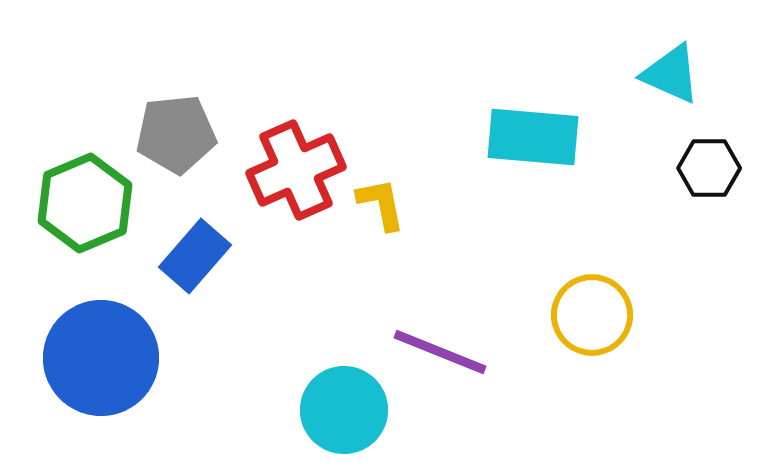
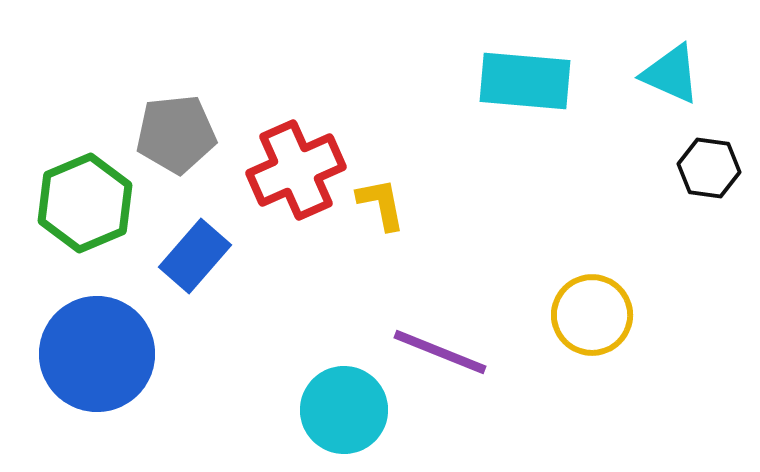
cyan rectangle: moved 8 px left, 56 px up
black hexagon: rotated 8 degrees clockwise
blue circle: moved 4 px left, 4 px up
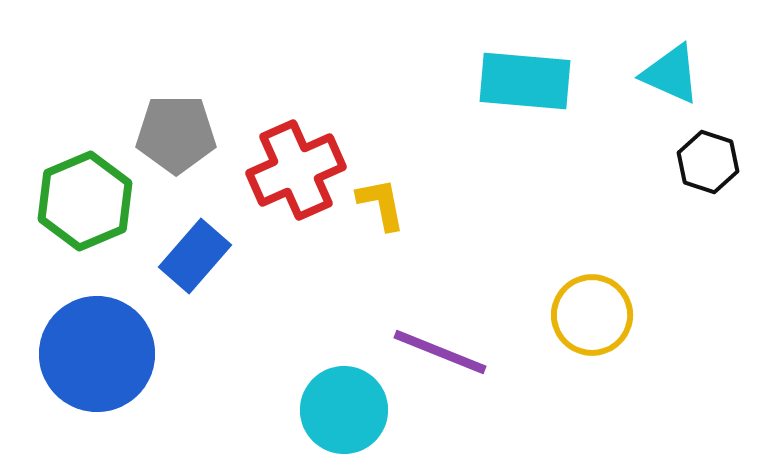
gray pentagon: rotated 6 degrees clockwise
black hexagon: moved 1 px left, 6 px up; rotated 10 degrees clockwise
green hexagon: moved 2 px up
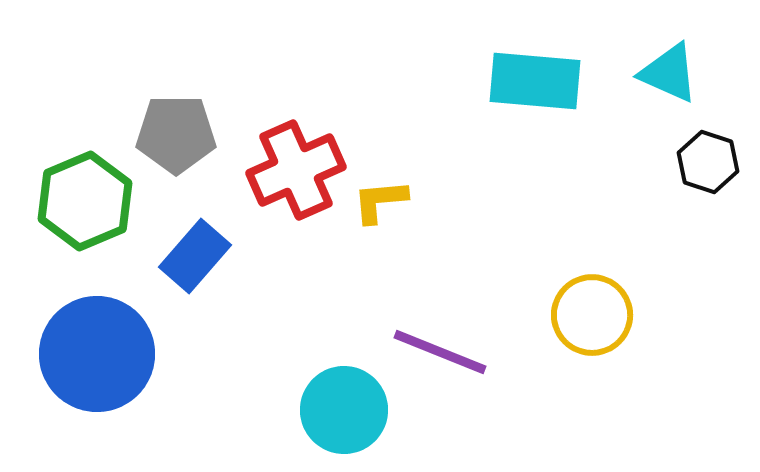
cyan triangle: moved 2 px left, 1 px up
cyan rectangle: moved 10 px right
yellow L-shape: moved 1 px left, 3 px up; rotated 84 degrees counterclockwise
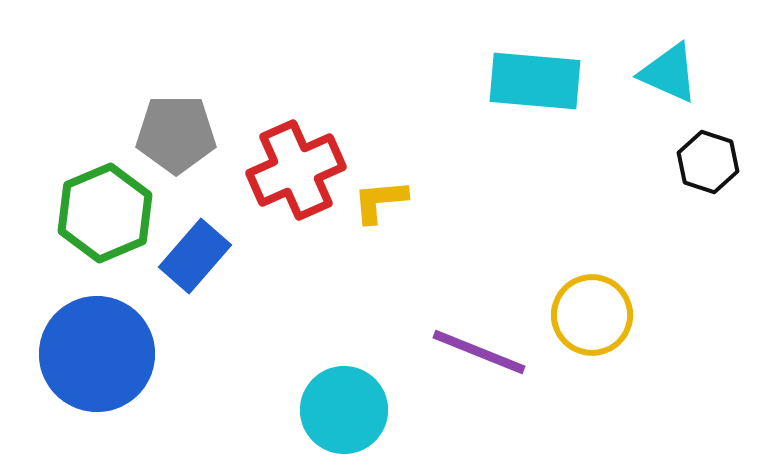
green hexagon: moved 20 px right, 12 px down
purple line: moved 39 px right
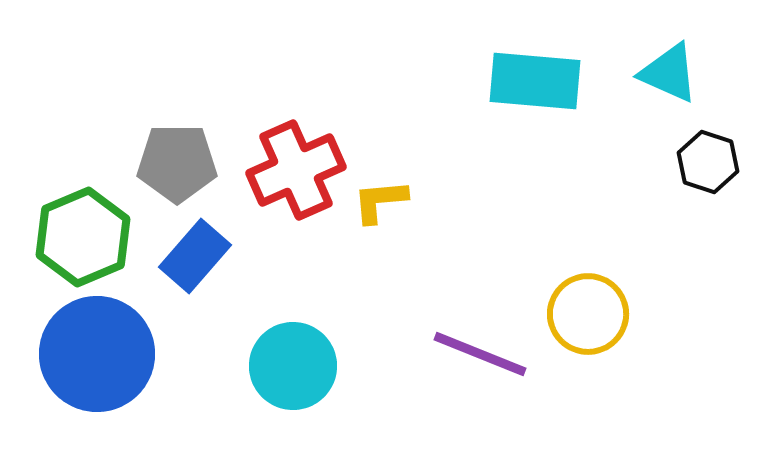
gray pentagon: moved 1 px right, 29 px down
green hexagon: moved 22 px left, 24 px down
yellow circle: moved 4 px left, 1 px up
purple line: moved 1 px right, 2 px down
cyan circle: moved 51 px left, 44 px up
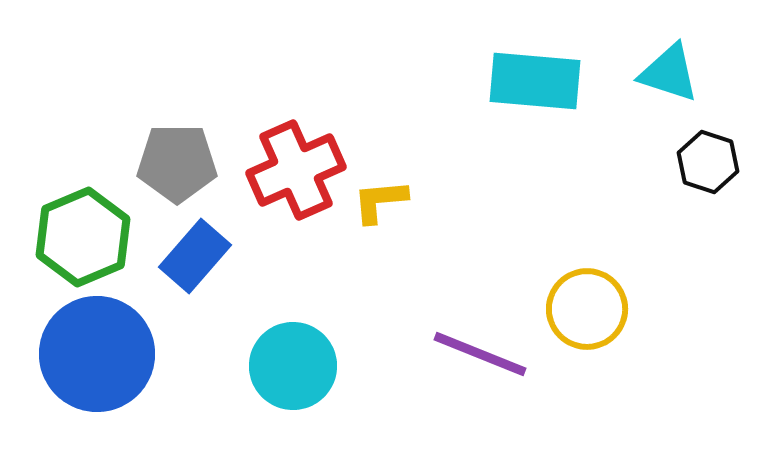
cyan triangle: rotated 6 degrees counterclockwise
yellow circle: moved 1 px left, 5 px up
